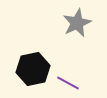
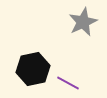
gray star: moved 6 px right, 1 px up
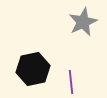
purple line: moved 3 px right, 1 px up; rotated 55 degrees clockwise
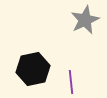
gray star: moved 2 px right, 2 px up
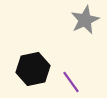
purple line: rotated 30 degrees counterclockwise
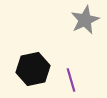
purple line: moved 2 px up; rotated 20 degrees clockwise
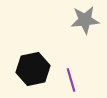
gray star: rotated 20 degrees clockwise
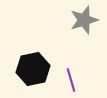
gray star: moved 1 px left; rotated 12 degrees counterclockwise
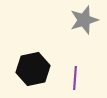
purple line: moved 4 px right, 2 px up; rotated 20 degrees clockwise
